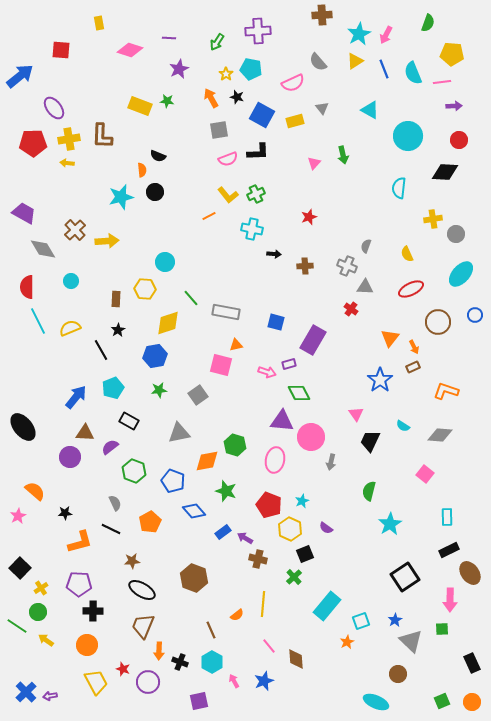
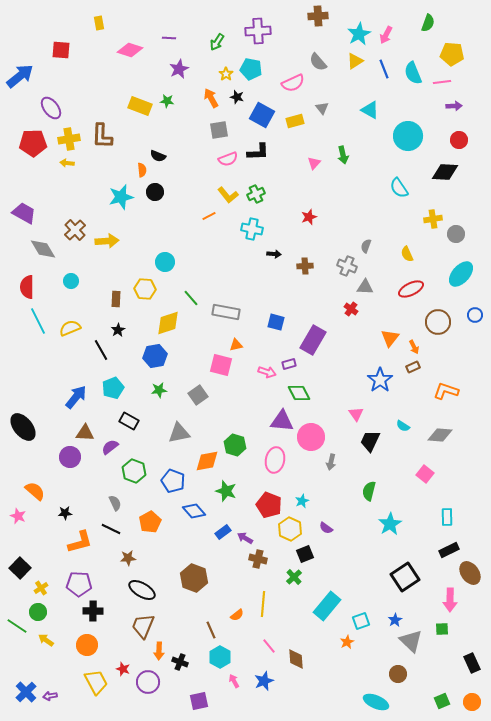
brown cross at (322, 15): moved 4 px left, 1 px down
purple ellipse at (54, 108): moved 3 px left
cyan semicircle at (399, 188): rotated 40 degrees counterclockwise
pink star at (18, 516): rotated 21 degrees counterclockwise
brown star at (132, 561): moved 4 px left, 3 px up
cyan hexagon at (212, 662): moved 8 px right, 5 px up
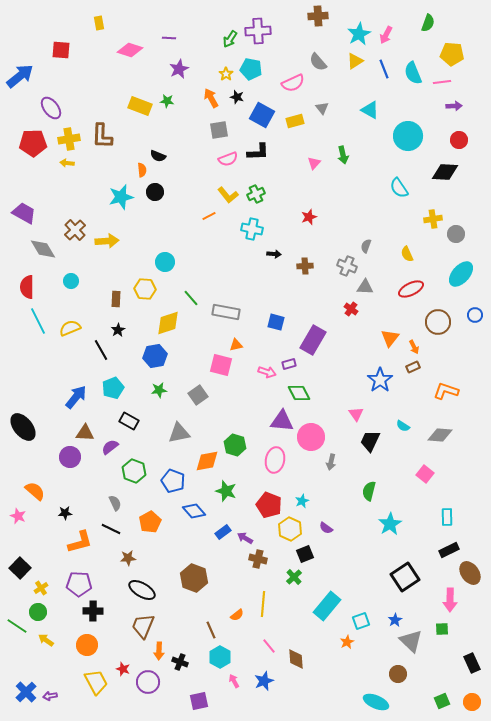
green arrow at (217, 42): moved 13 px right, 3 px up
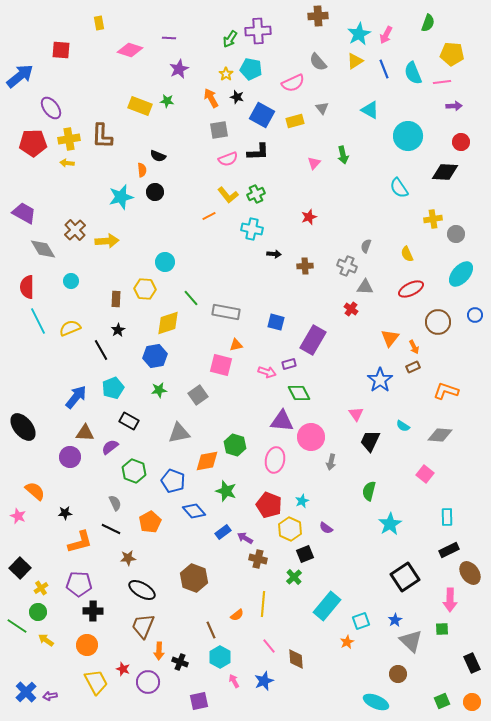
red circle at (459, 140): moved 2 px right, 2 px down
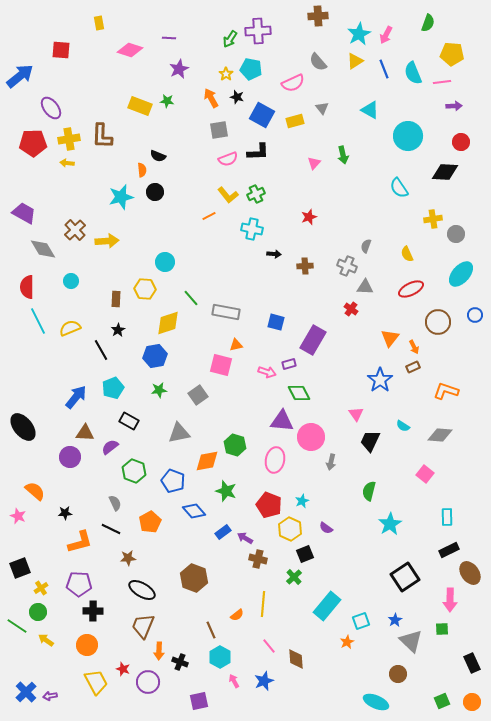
black square at (20, 568): rotated 25 degrees clockwise
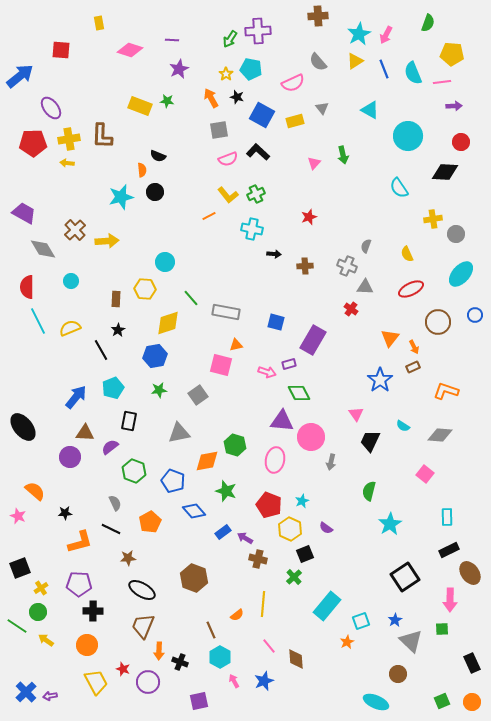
purple line at (169, 38): moved 3 px right, 2 px down
black L-shape at (258, 152): rotated 135 degrees counterclockwise
black rectangle at (129, 421): rotated 72 degrees clockwise
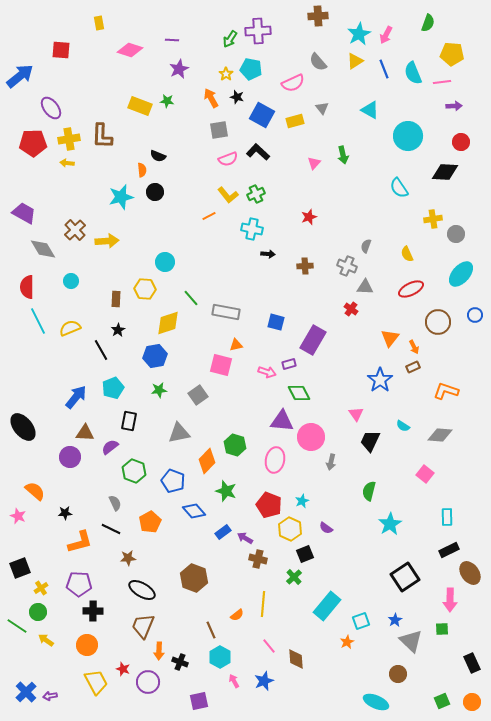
black arrow at (274, 254): moved 6 px left
orange diamond at (207, 461): rotated 35 degrees counterclockwise
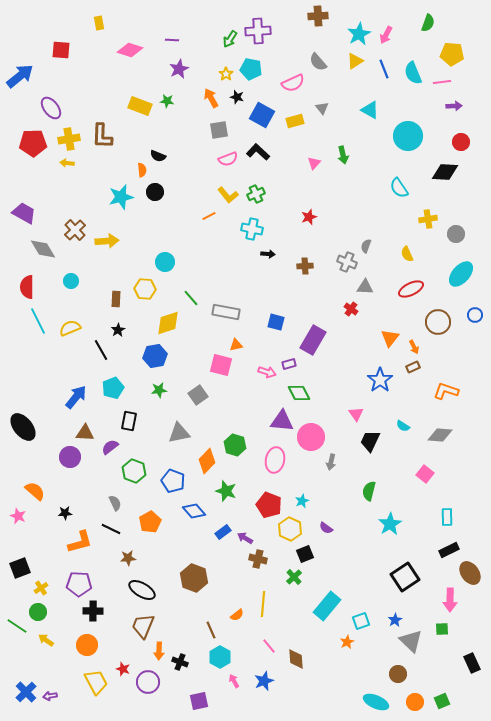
yellow cross at (433, 219): moved 5 px left
gray cross at (347, 266): moved 4 px up
orange circle at (472, 702): moved 57 px left
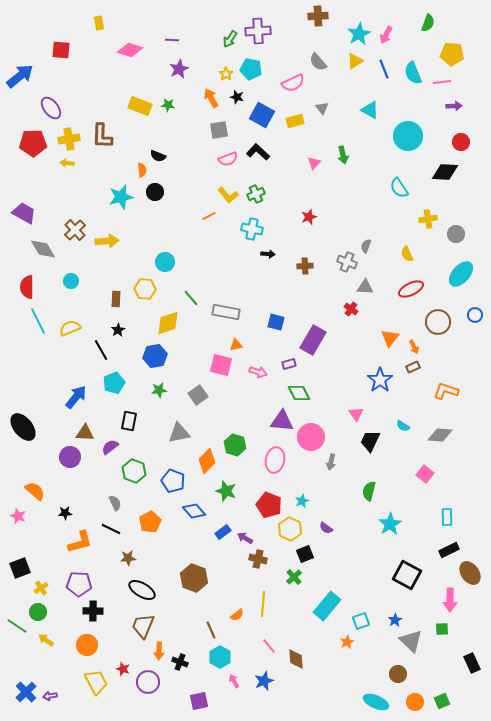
green star at (167, 101): moved 1 px right, 4 px down
pink arrow at (267, 372): moved 9 px left
cyan pentagon at (113, 388): moved 1 px right, 5 px up
black square at (405, 577): moved 2 px right, 2 px up; rotated 28 degrees counterclockwise
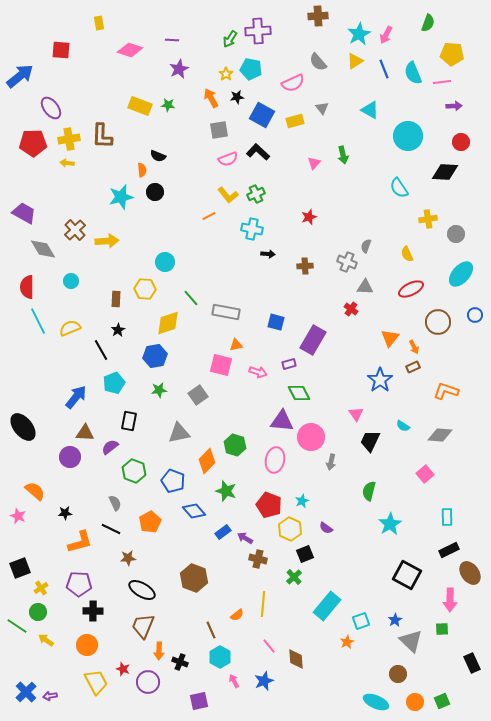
black star at (237, 97): rotated 24 degrees counterclockwise
pink square at (425, 474): rotated 12 degrees clockwise
